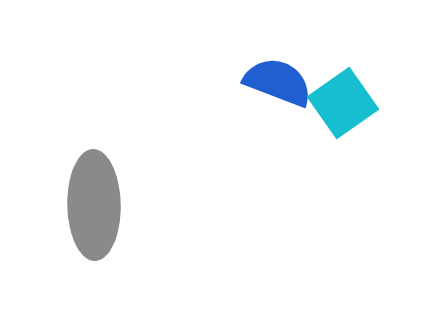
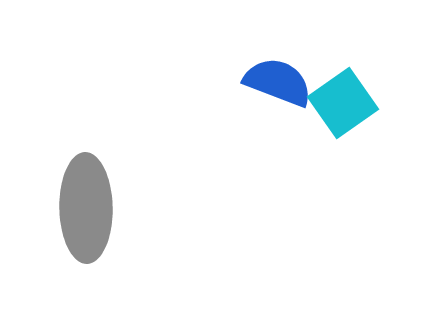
gray ellipse: moved 8 px left, 3 px down
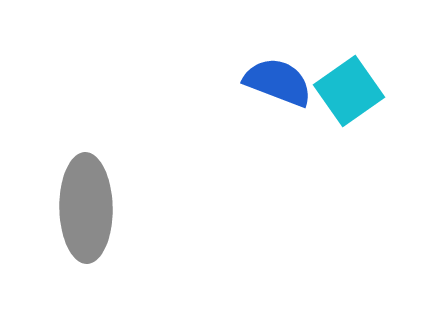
cyan square: moved 6 px right, 12 px up
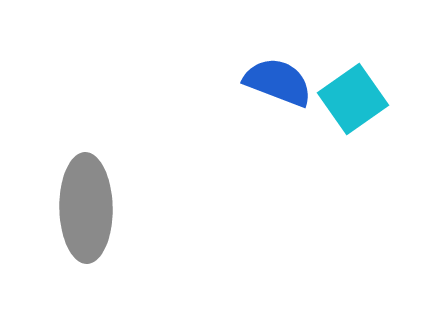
cyan square: moved 4 px right, 8 px down
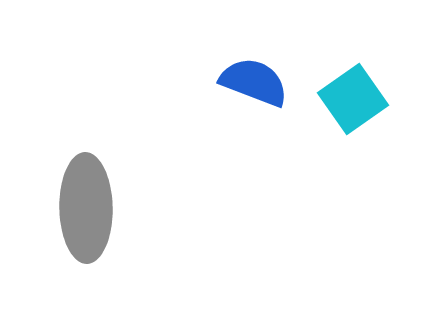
blue semicircle: moved 24 px left
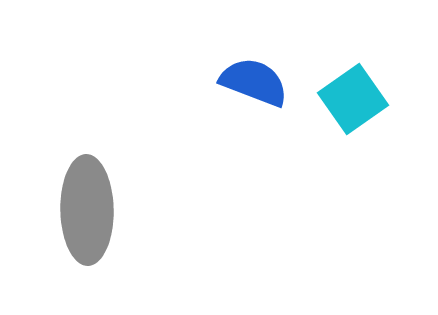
gray ellipse: moved 1 px right, 2 px down
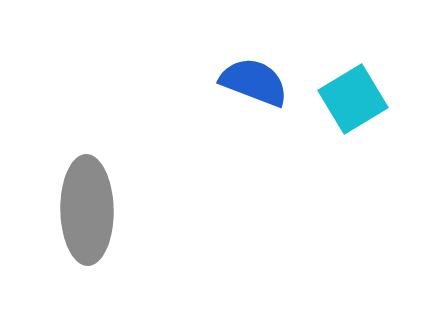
cyan square: rotated 4 degrees clockwise
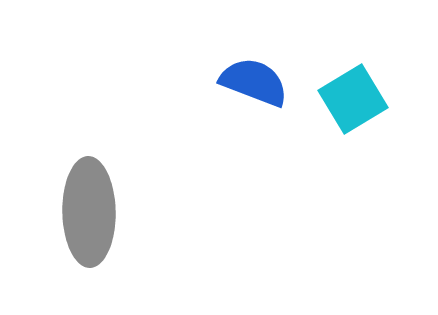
gray ellipse: moved 2 px right, 2 px down
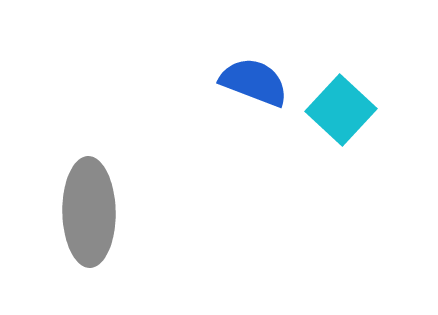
cyan square: moved 12 px left, 11 px down; rotated 16 degrees counterclockwise
